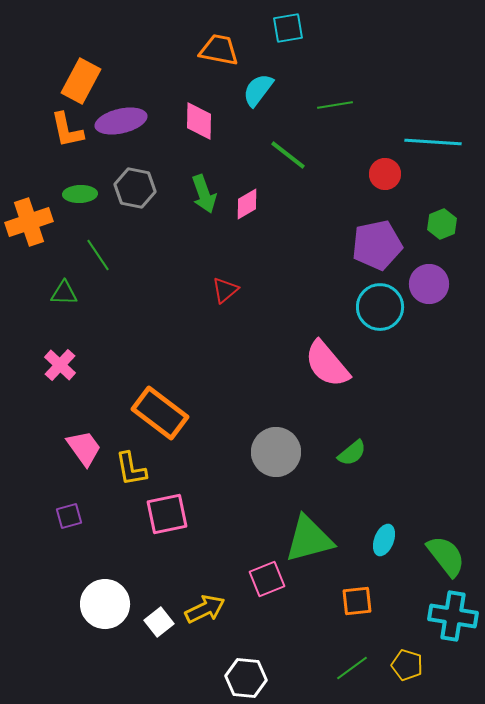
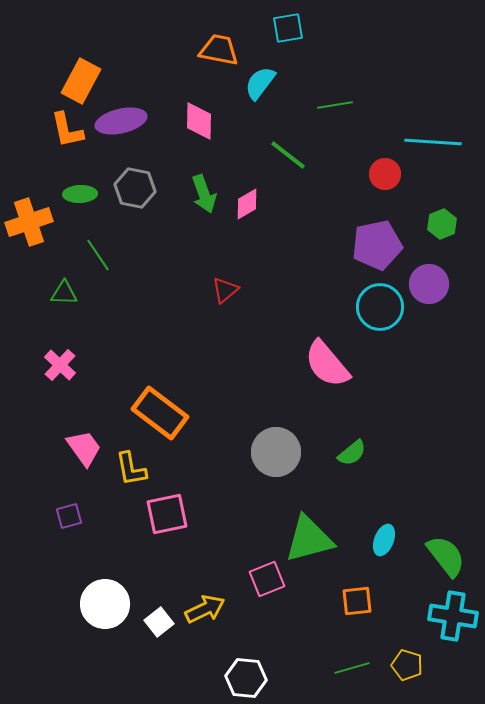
cyan semicircle at (258, 90): moved 2 px right, 7 px up
green line at (352, 668): rotated 20 degrees clockwise
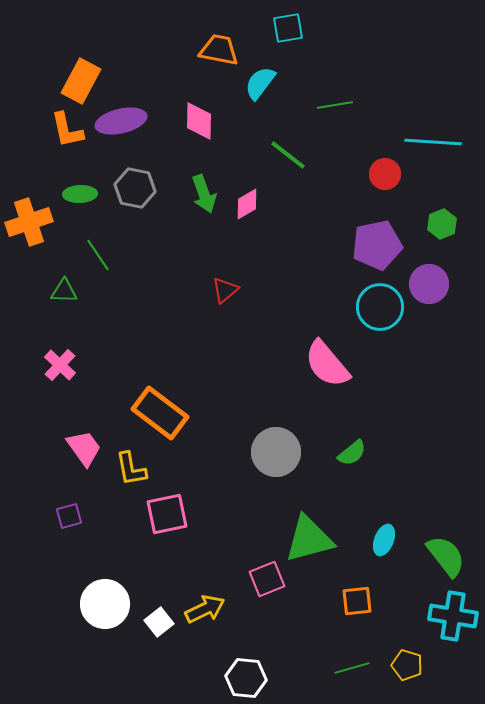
green triangle at (64, 293): moved 2 px up
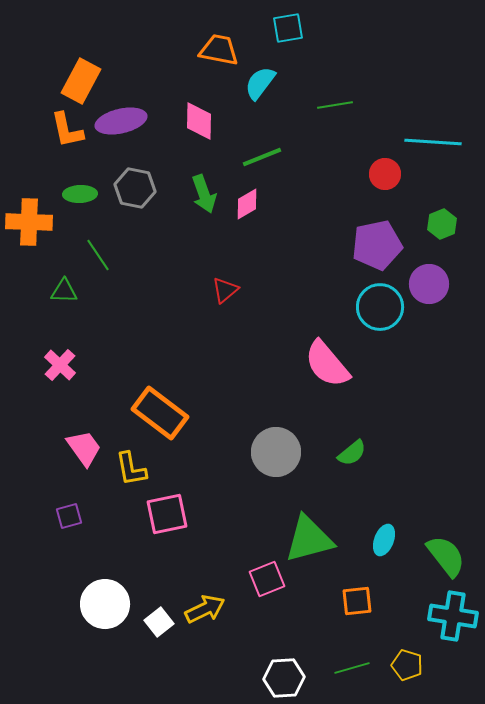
green line at (288, 155): moved 26 px left, 2 px down; rotated 60 degrees counterclockwise
orange cross at (29, 222): rotated 21 degrees clockwise
white hexagon at (246, 678): moved 38 px right; rotated 9 degrees counterclockwise
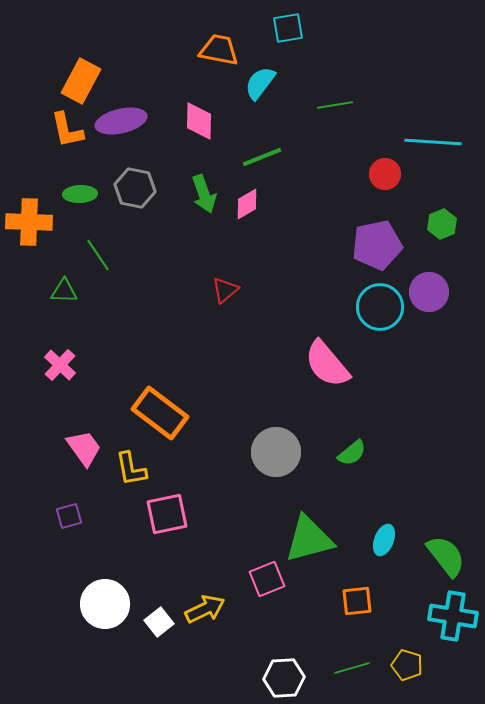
purple circle at (429, 284): moved 8 px down
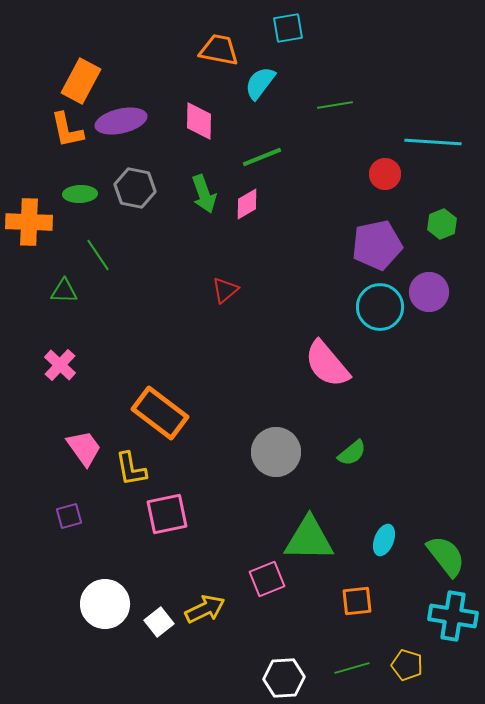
green triangle at (309, 539): rotated 16 degrees clockwise
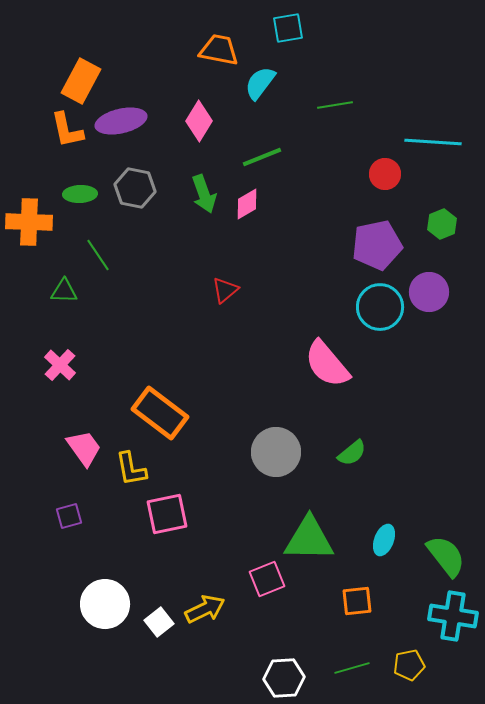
pink diamond at (199, 121): rotated 30 degrees clockwise
yellow pentagon at (407, 665): moved 2 px right; rotated 28 degrees counterclockwise
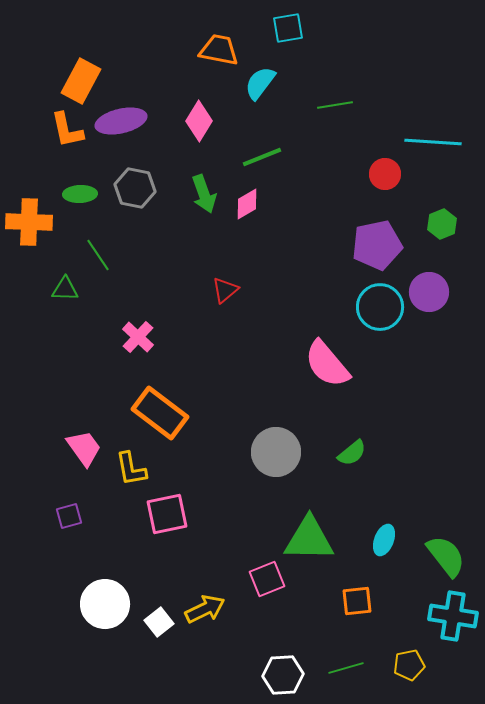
green triangle at (64, 291): moved 1 px right, 2 px up
pink cross at (60, 365): moved 78 px right, 28 px up
green line at (352, 668): moved 6 px left
white hexagon at (284, 678): moved 1 px left, 3 px up
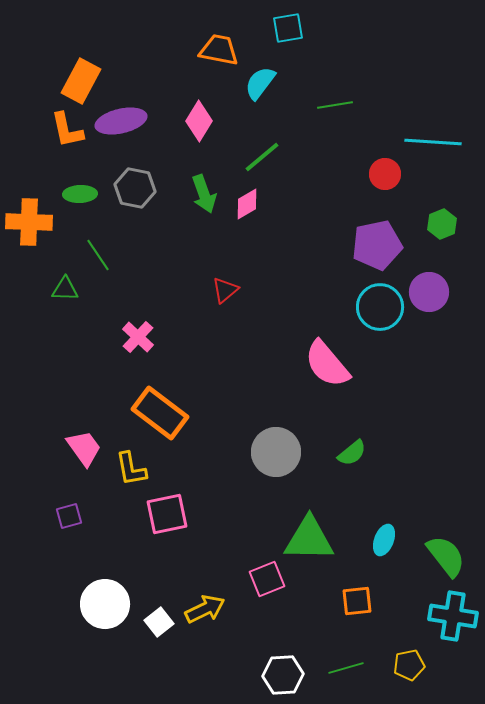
green line at (262, 157): rotated 18 degrees counterclockwise
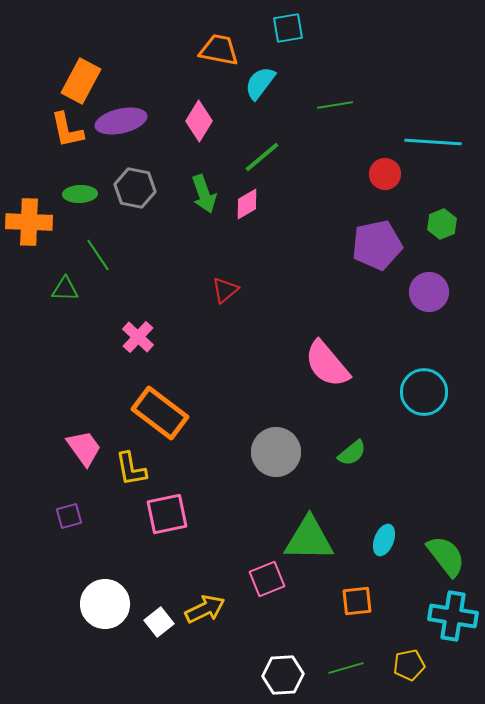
cyan circle at (380, 307): moved 44 px right, 85 px down
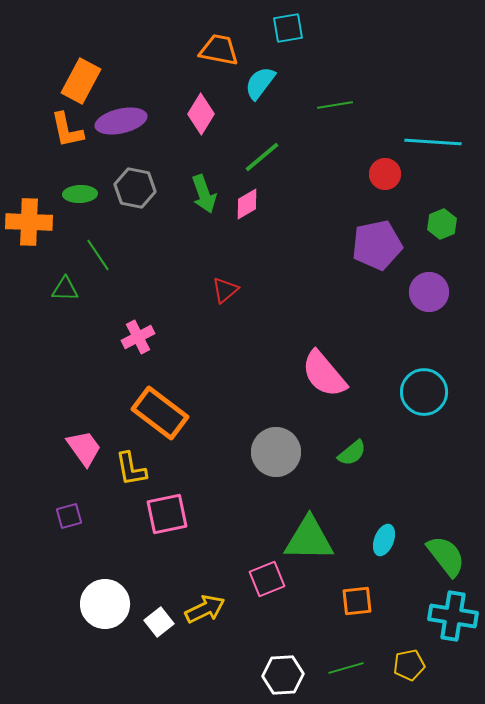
pink diamond at (199, 121): moved 2 px right, 7 px up
pink cross at (138, 337): rotated 20 degrees clockwise
pink semicircle at (327, 364): moved 3 px left, 10 px down
